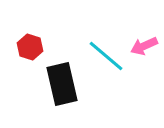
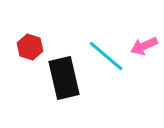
black rectangle: moved 2 px right, 6 px up
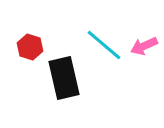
cyan line: moved 2 px left, 11 px up
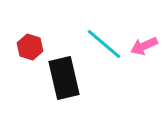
cyan line: moved 1 px up
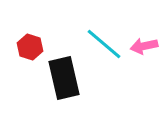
pink arrow: rotated 12 degrees clockwise
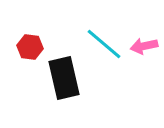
red hexagon: rotated 10 degrees counterclockwise
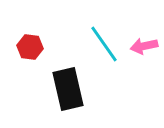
cyan line: rotated 15 degrees clockwise
black rectangle: moved 4 px right, 11 px down
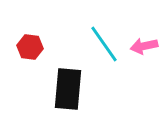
black rectangle: rotated 18 degrees clockwise
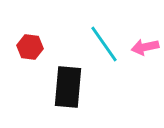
pink arrow: moved 1 px right, 1 px down
black rectangle: moved 2 px up
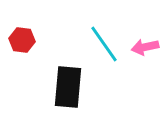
red hexagon: moved 8 px left, 7 px up
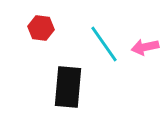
red hexagon: moved 19 px right, 12 px up
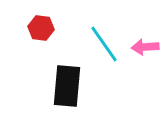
pink arrow: rotated 8 degrees clockwise
black rectangle: moved 1 px left, 1 px up
